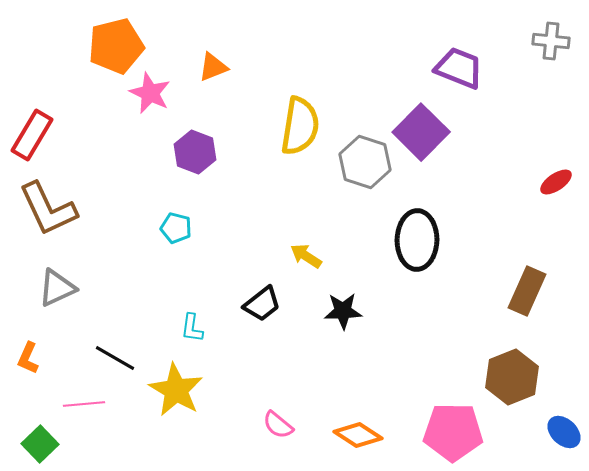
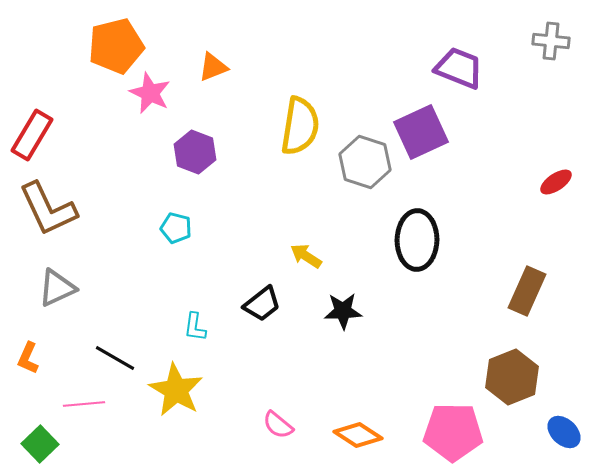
purple square: rotated 20 degrees clockwise
cyan L-shape: moved 3 px right, 1 px up
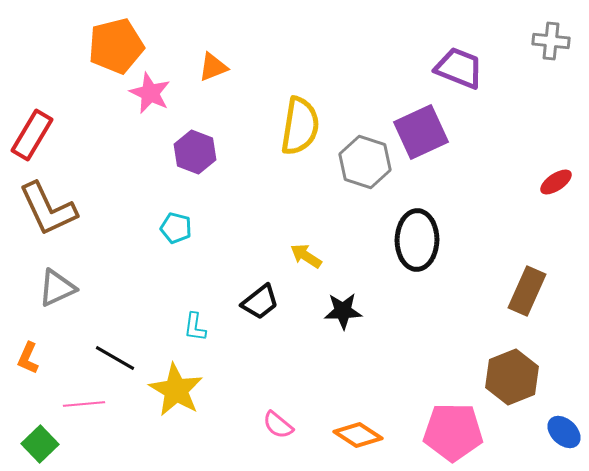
black trapezoid: moved 2 px left, 2 px up
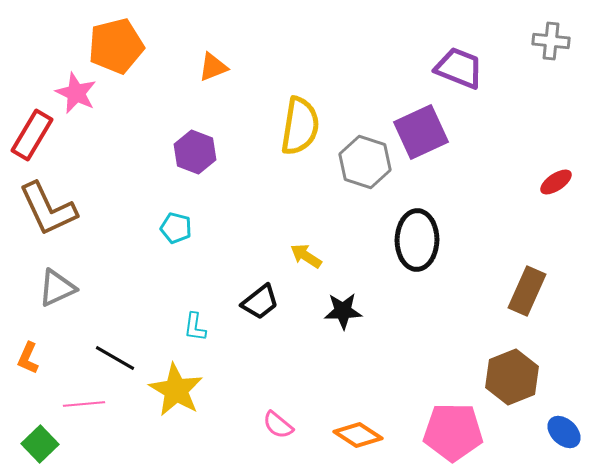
pink star: moved 74 px left
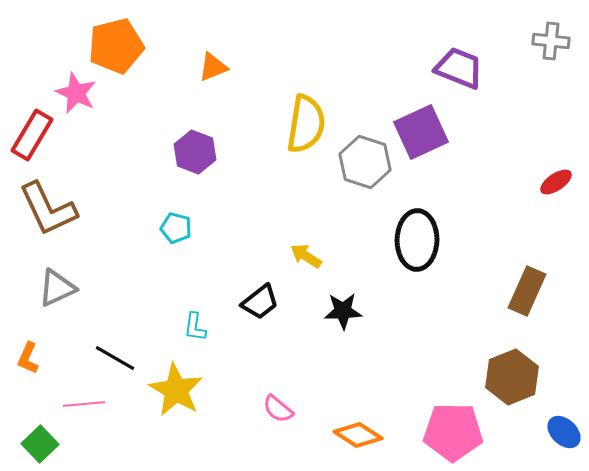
yellow semicircle: moved 6 px right, 2 px up
pink semicircle: moved 16 px up
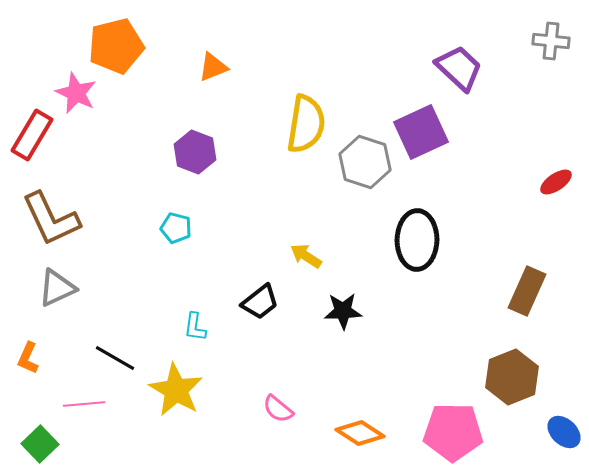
purple trapezoid: rotated 21 degrees clockwise
brown L-shape: moved 3 px right, 10 px down
orange diamond: moved 2 px right, 2 px up
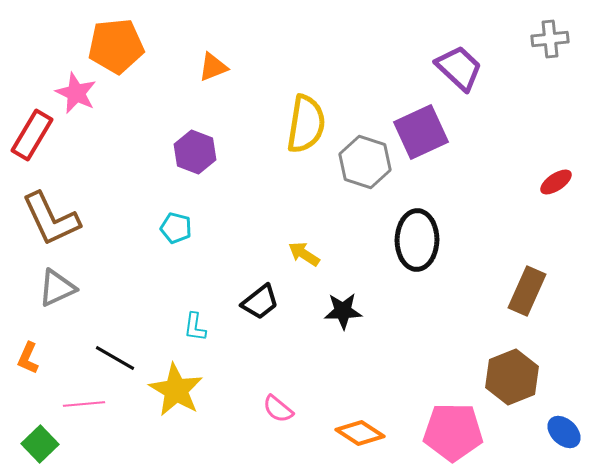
gray cross: moved 1 px left, 2 px up; rotated 12 degrees counterclockwise
orange pentagon: rotated 8 degrees clockwise
yellow arrow: moved 2 px left, 2 px up
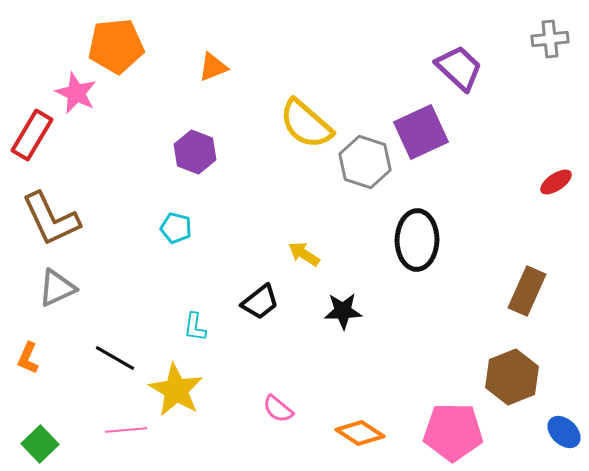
yellow semicircle: rotated 122 degrees clockwise
pink line: moved 42 px right, 26 px down
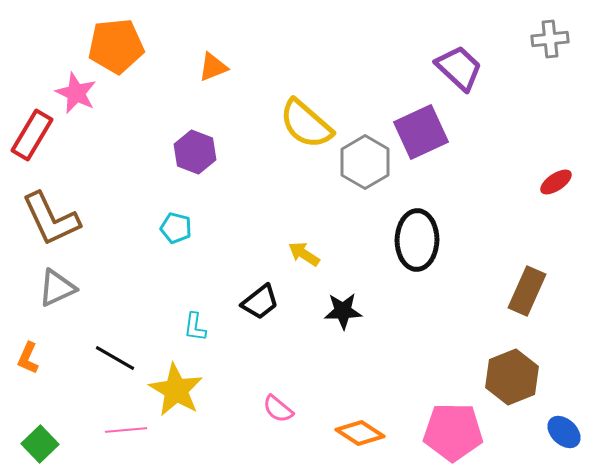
gray hexagon: rotated 12 degrees clockwise
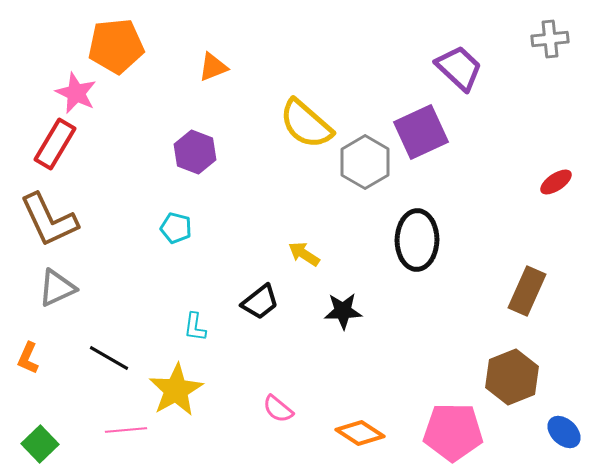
red rectangle: moved 23 px right, 9 px down
brown L-shape: moved 2 px left, 1 px down
black line: moved 6 px left
yellow star: rotated 12 degrees clockwise
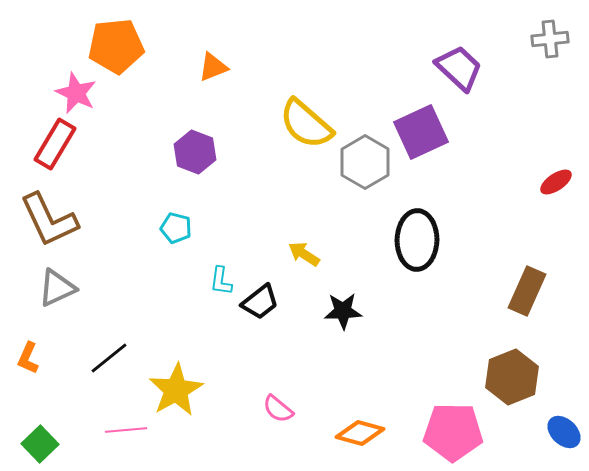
cyan L-shape: moved 26 px right, 46 px up
black line: rotated 69 degrees counterclockwise
orange diamond: rotated 18 degrees counterclockwise
